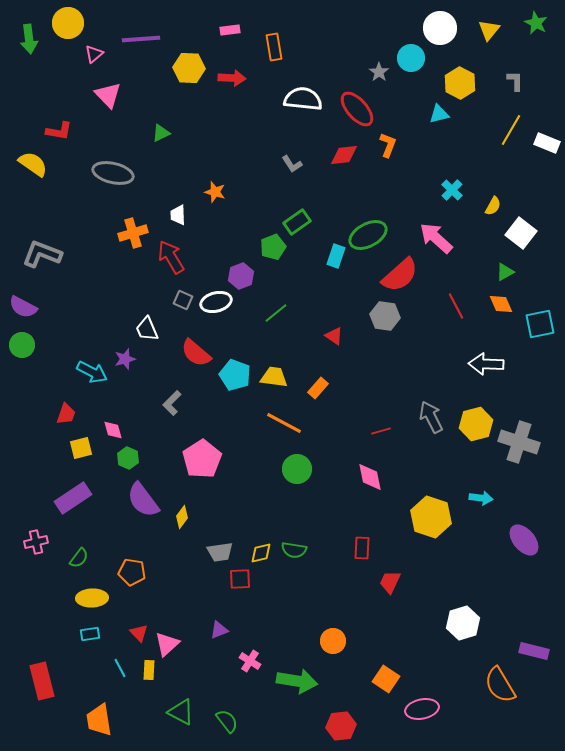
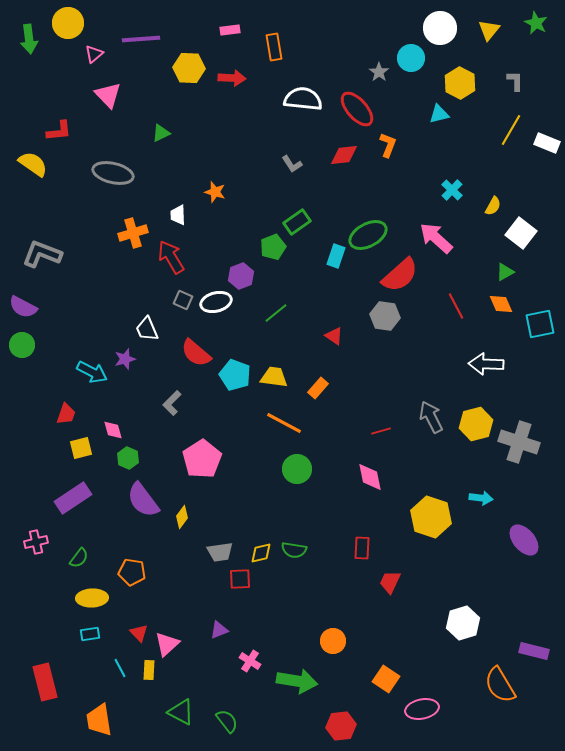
red L-shape at (59, 131): rotated 16 degrees counterclockwise
red rectangle at (42, 681): moved 3 px right, 1 px down
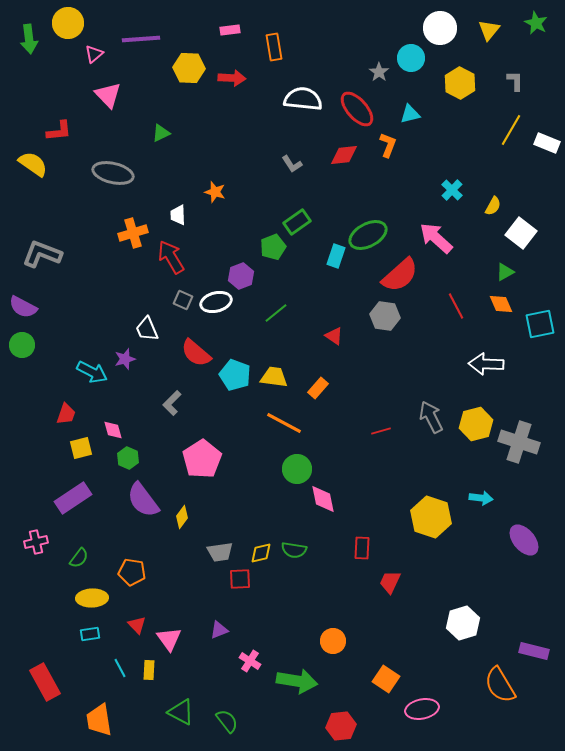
cyan triangle at (439, 114): moved 29 px left
pink diamond at (370, 477): moved 47 px left, 22 px down
red triangle at (139, 633): moved 2 px left, 8 px up
pink triangle at (167, 644): moved 2 px right, 5 px up; rotated 24 degrees counterclockwise
red rectangle at (45, 682): rotated 15 degrees counterclockwise
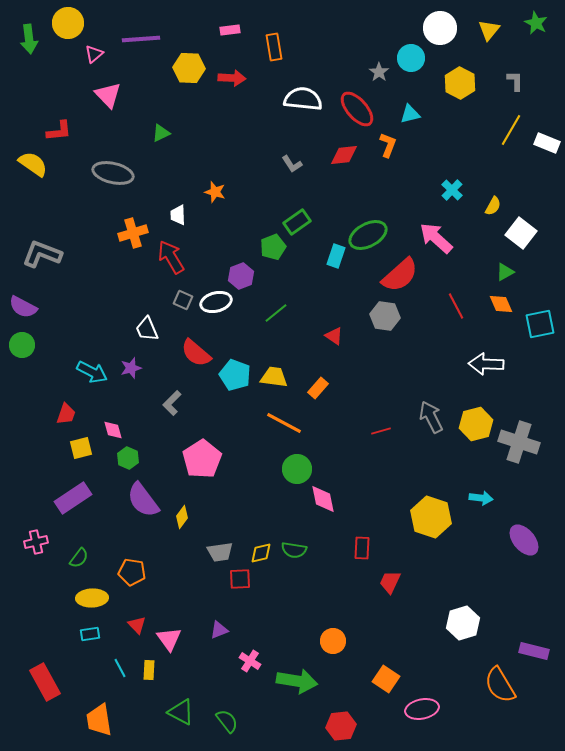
purple star at (125, 359): moved 6 px right, 9 px down
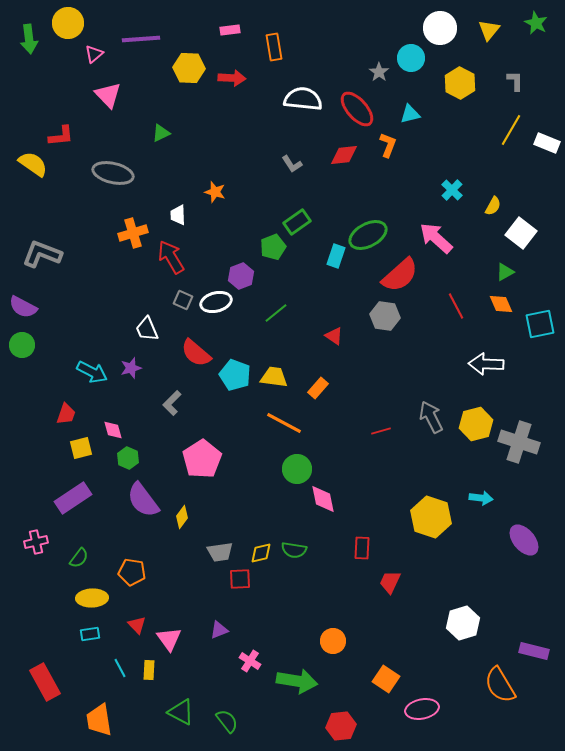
red L-shape at (59, 131): moved 2 px right, 5 px down
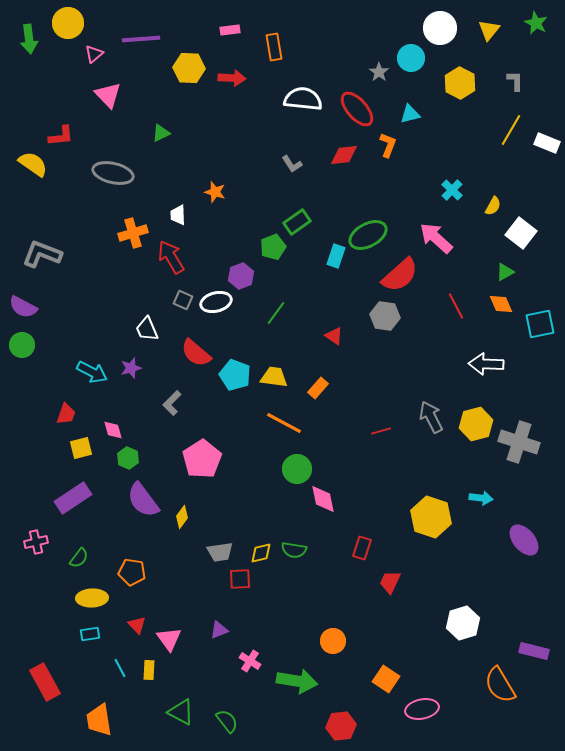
green line at (276, 313): rotated 15 degrees counterclockwise
red rectangle at (362, 548): rotated 15 degrees clockwise
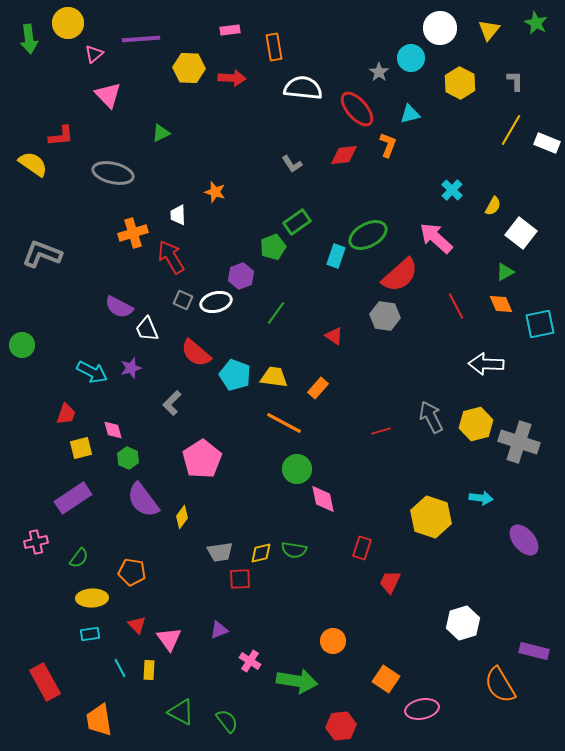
white semicircle at (303, 99): moved 11 px up
purple semicircle at (23, 307): moved 96 px right
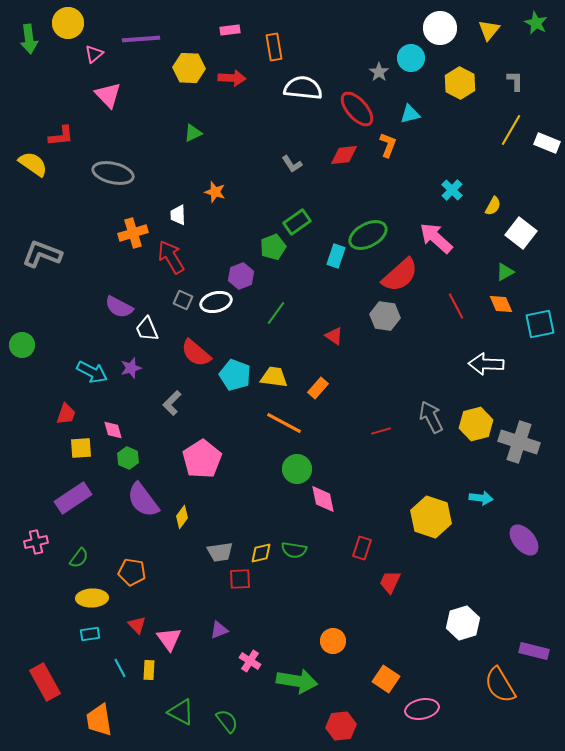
green triangle at (161, 133): moved 32 px right
yellow square at (81, 448): rotated 10 degrees clockwise
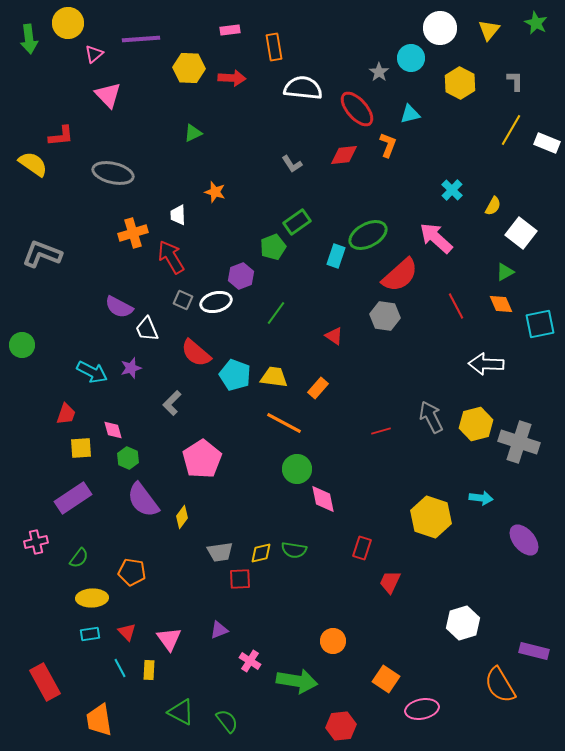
red triangle at (137, 625): moved 10 px left, 7 px down
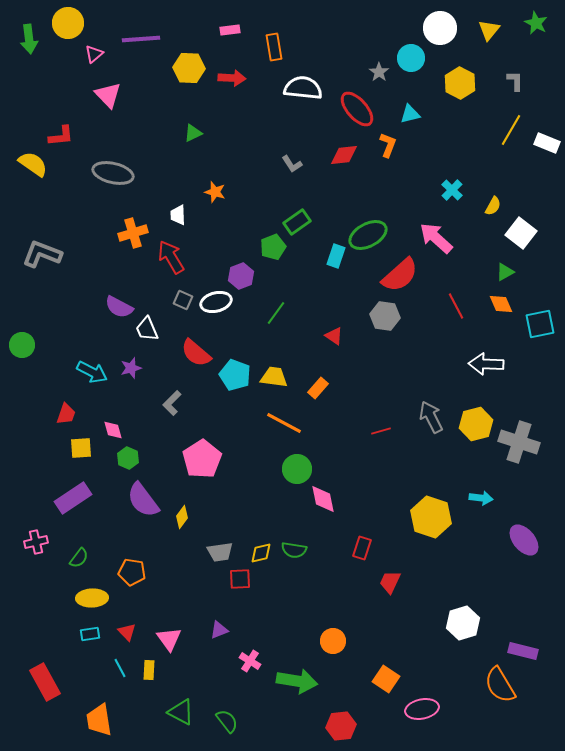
purple rectangle at (534, 651): moved 11 px left
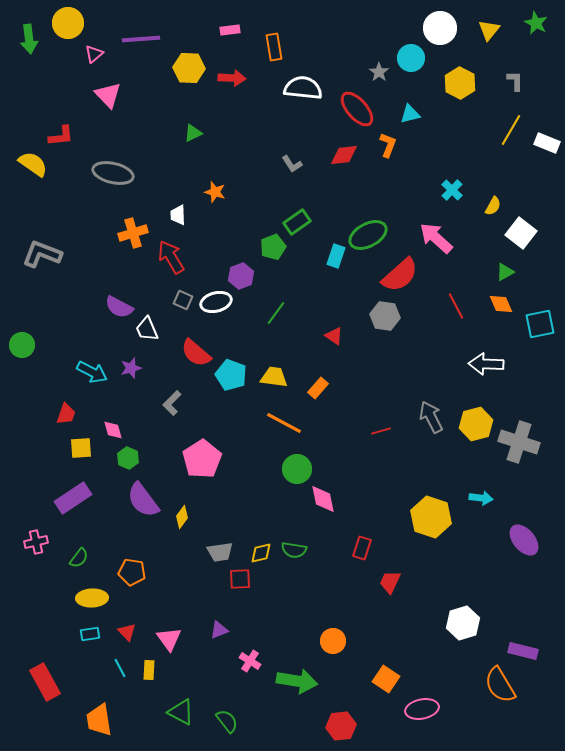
cyan pentagon at (235, 375): moved 4 px left
